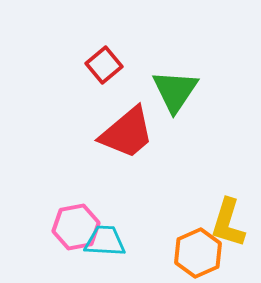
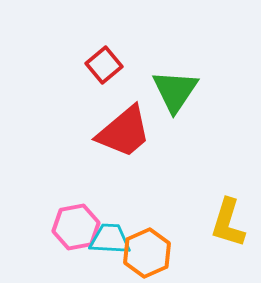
red trapezoid: moved 3 px left, 1 px up
cyan trapezoid: moved 5 px right, 2 px up
orange hexagon: moved 51 px left
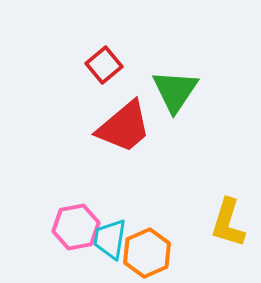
red trapezoid: moved 5 px up
cyan trapezoid: rotated 84 degrees counterclockwise
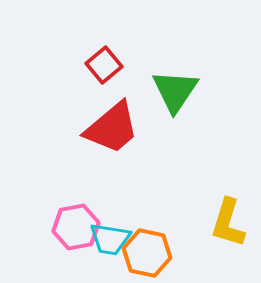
red trapezoid: moved 12 px left, 1 px down
cyan trapezoid: rotated 90 degrees counterclockwise
orange hexagon: rotated 24 degrees counterclockwise
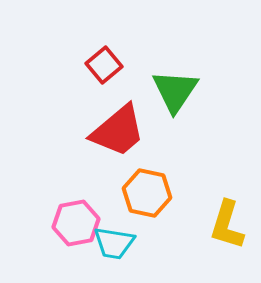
red trapezoid: moved 6 px right, 3 px down
yellow L-shape: moved 1 px left, 2 px down
pink hexagon: moved 4 px up
cyan trapezoid: moved 4 px right, 4 px down
orange hexagon: moved 60 px up
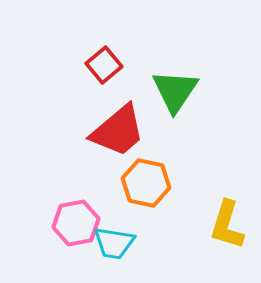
orange hexagon: moved 1 px left, 10 px up
